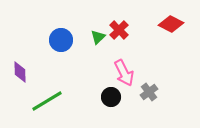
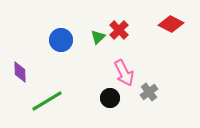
black circle: moved 1 px left, 1 px down
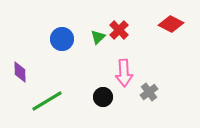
blue circle: moved 1 px right, 1 px up
pink arrow: rotated 24 degrees clockwise
black circle: moved 7 px left, 1 px up
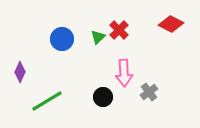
purple diamond: rotated 25 degrees clockwise
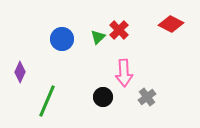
gray cross: moved 2 px left, 5 px down
green line: rotated 36 degrees counterclockwise
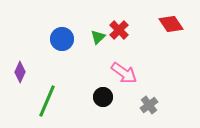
red diamond: rotated 30 degrees clockwise
pink arrow: rotated 52 degrees counterclockwise
gray cross: moved 2 px right, 8 px down
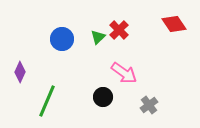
red diamond: moved 3 px right
